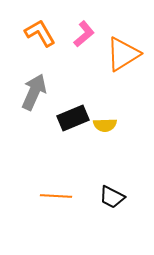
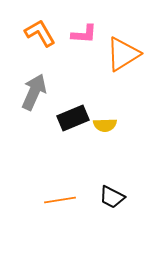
pink L-shape: rotated 44 degrees clockwise
orange line: moved 4 px right, 4 px down; rotated 12 degrees counterclockwise
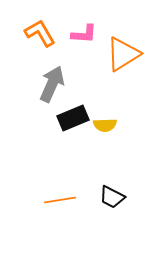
gray arrow: moved 18 px right, 8 px up
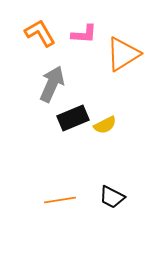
yellow semicircle: rotated 25 degrees counterclockwise
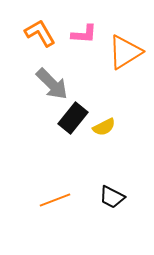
orange triangle: moved 2 px right, 2 px up
gray arrow: rotated 111 degrees clockwise
black rectangle: rotated 28 degrees counterclockwise
yellow semicircle: moved 1 px left, 2 px down
orange line: moved 5 px left; rotated 12 degrees counterclockwise
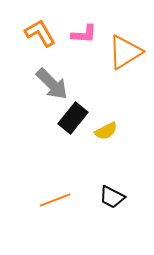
yellow semicircle: moved 2 px right, 4 px down
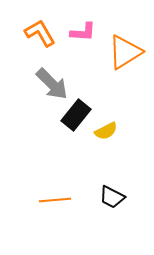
pink L-shape: moved 1 px left, 2 px up
black rectangle: moved 3 px right, 3 px up
orange line: rotated 16 degrees clockwise
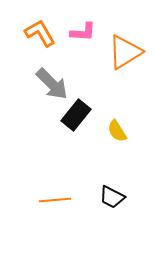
yellow semicircle: moved 11 px right; rotated 85 degrees clockwise
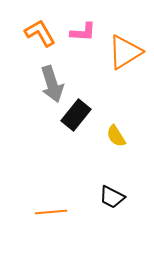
gray arrow: rotated 27 degrees clockwise
yellow semicircle: moved 1 px left, 5 px down
orange line: moved 4 px left, 12 px down
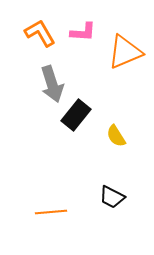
orange triangle: rotated 9 degrees clockwise
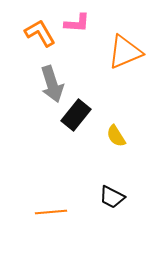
pink L-shape: moved 6 px left, 9 px up
